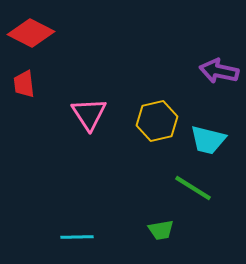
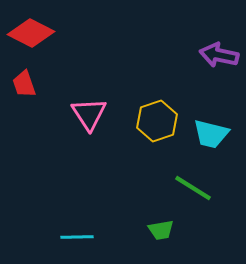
purple arrow: moved 16 px up
red trapezoid: rotated 12 degrees counterclockwise
yellow hexagon: rotated 6 degrees counterclockwise
cyan trapezoid: moved 3 px right, 6 px up
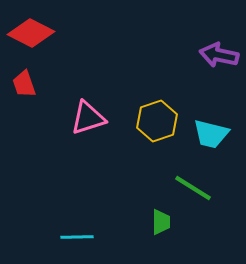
pink triangle: moved 1 px left, 4 px down; rotated 45 degrees clockwise
green trapezoid: moved 8 px up; rotated 80 degrees counterclockwise
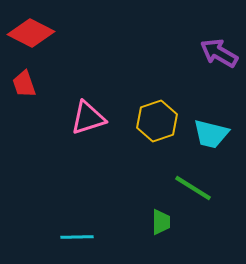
purple arrow: moved 2 px up; rotated 18 degrees clockwise
